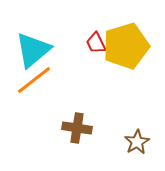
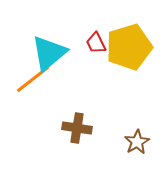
yellow pentagon: moved 3 px right, 1 px down
cyan triangle: moved 16 px right, 3 px down
orange line: moved 1 px left, 1 px up
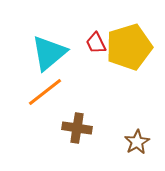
orange line: moved 12 px right, 13 px down
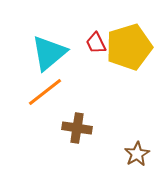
brown star: moved 12 px down
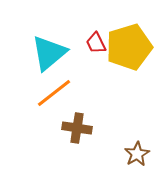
orange line: moved 9 px right, 1 px down
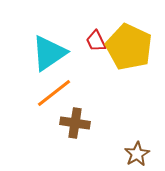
red trapezoid: moved 2 px up
yellow pentagon: rotated 30 degrees counterclockwise
cyan triangle: rotated 6 degrees clockwise
brown cross: moved 2 px left, 5 px up
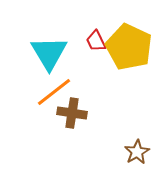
cyan triangle: rotated 27 degrees counterclockwise
orange line: moved 1 px up
brown cross: moved 3 px left, 10 px up
brown star: moved 2 px up
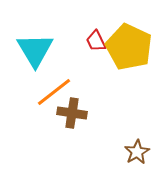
cyan triangle: moved 14 px left, 3 px up
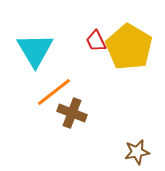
yellow pentagon: rotated 6 degrees clockwise
brown cross: rotated 12 degrees clockwise
brown star: rotated 20 degrees clockwise
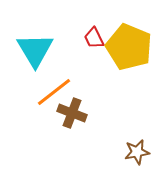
red trapezoid: moved 2 px left, 3 px up
yellow pentagon: rotated 9 degrees counterclockwise
